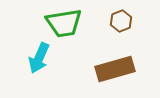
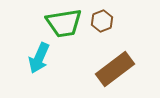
brown hexagon: moved 19 px left
brown rectangle: rotated 21 degrees counterclockwise
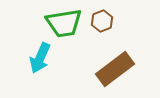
cyan arrow: moved 1 px right
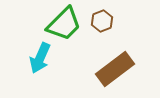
green trapezoid: moved 1 px down; rotated 36 degrees counterclockwise
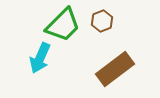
green trapezoid: moved 1 px left, 1 px down
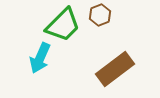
brown hexagon: moved 2 px left, 6 px up
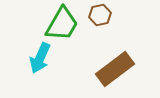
brown hexagon: rotated 10 degrees clockwise
green trapezoid: moved 1 px left, 1 px up; rotated 15 degrees counterclockwise
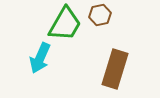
green trapezoid: moved 3 px right
brown rectangle: rotated 36 degrees counterclockwise
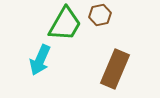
cyan arrow: moved 2 px down
brown rectangle: rotated 6 degrees clockwise
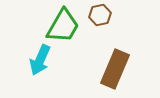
green trapezoid: moved 2 px left, 2 px down
